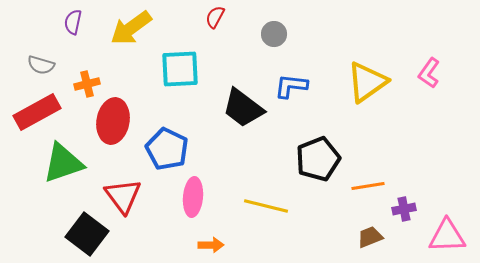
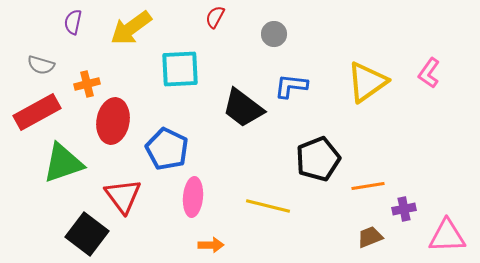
yellow line: moved 2 px right
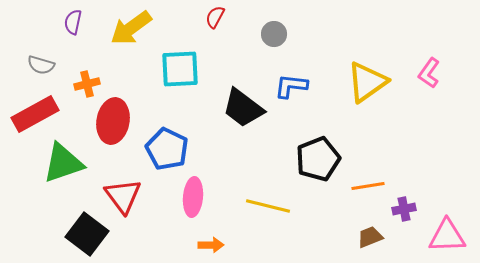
red rectangle: moved 2 px left, 2 px down
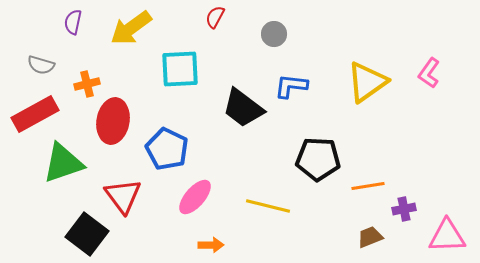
black pentagon: rotated 24 degrees clockwise
pink ellipse: moved 2 px right; rotated 36 degrees clockwise
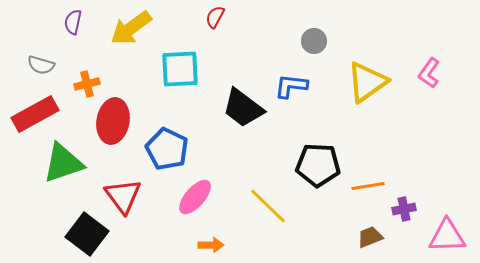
gray circle: moved 40 px right, 7 px down
black pentagon: moved 6 px down
yellow line: rotated 30 degrees clockwise
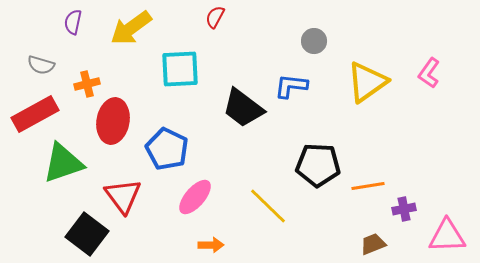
brown trapezoid: moved 3 px right, 7 px down
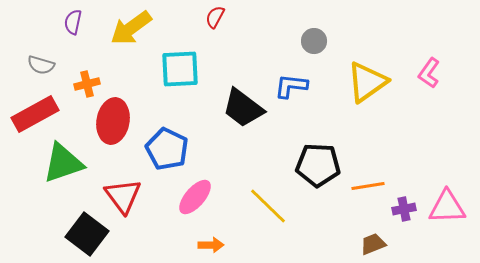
pink triangle: moved 29 px up
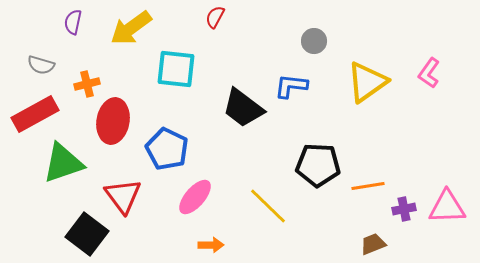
cyan square: moved 4 px left; rotated 9 degrees clockwise
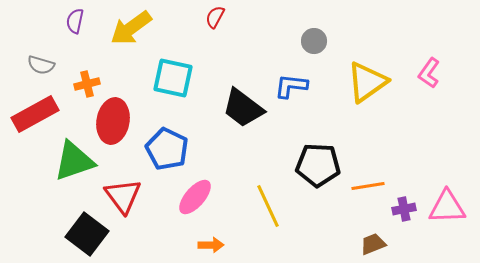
purple semicircle: moved 2 px right, 1 px up
cyan square: moved 3 px left, 9 px down; rotated 6 degrees clockwise
green triangle: moved 11 px right, 2 px up
yellow line: rotated 21 degrees clockwise
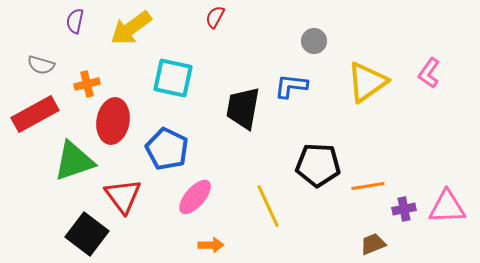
black trapezoid: rotated 63 degrees clockwise
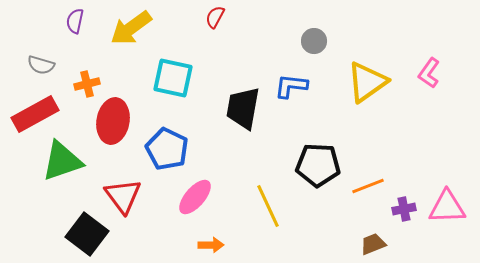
green triangle: moved 12 px left
orange line: rotated 12 degrees counterclockwise
